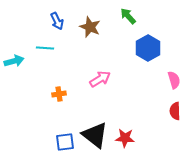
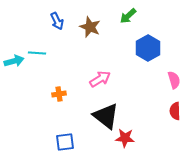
green arrow: rotated 90 degrees counterclockwise
cyan line: moved 8 px left, 5 px down
black triangle: moved 11 px right, 19 px up
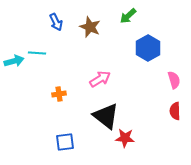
blue arrow: moved 1 px left, 1 px down
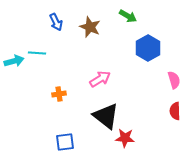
green arrow: rotated 108 degrees counterclockwise
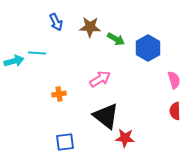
green arrow: moved 12 px left, 23 px down
brown star: rotated 20 degrees counterclockwise
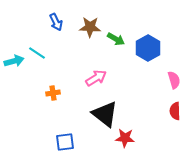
cyan line: rotated 30 degrees clockwise
pink arrow: moved 4 px left, 1 px up
orange cross: moved 6 px left, 1 px up
black triangle: moved 1 px left, 2 px up
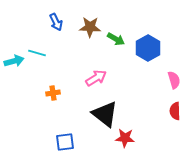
cyan line: rotated 18 degrees counterclockwise
